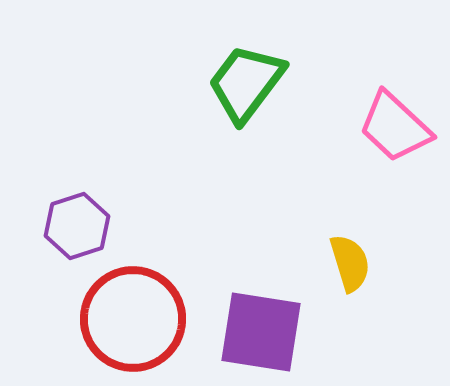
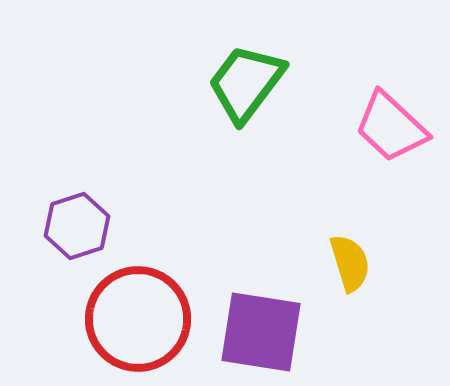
pink trapezoid: moved 4 px left
red circle: moved 5 px right
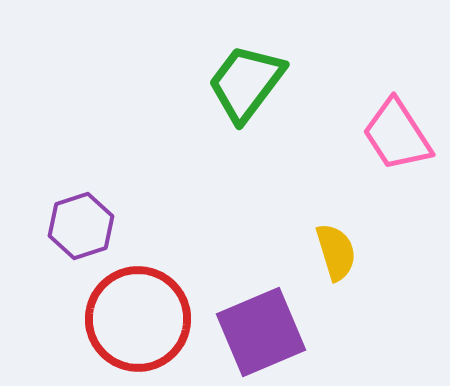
pink trapezoid: moved 6 px right, 8 px down; rotated 14 degrees clockwise
purple hexagon: moved 4 px right
yellow semicircle: moved 14 px left, 11 px up
purple square: rotated 32 degrees counterclockwise
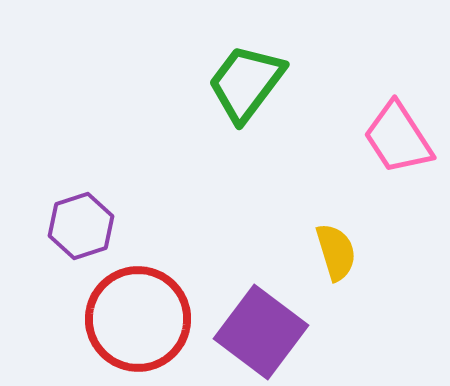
pink trapezoid: moved 1 px right, 3 px down
purple square: rotated 30 degrees counterclockwise
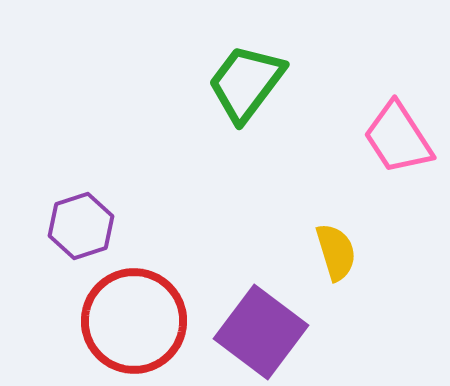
red circle: moved 4 px left, 2 px down
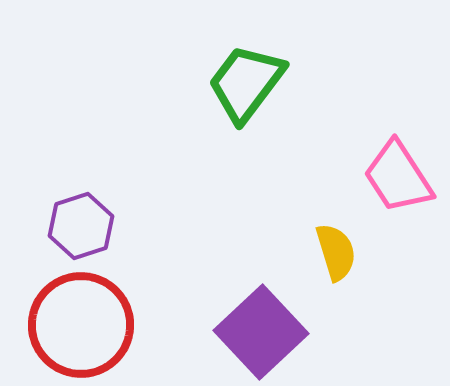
pink trapezoid: moved 39 px down
red circle: moved 53 px left, 4 px down
purple square: rotated 10 degrees clockwise
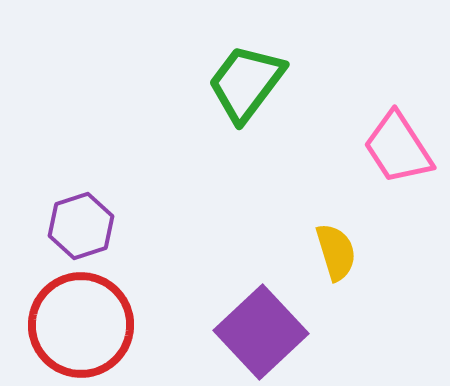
pink trapezoid: moved 29 px up
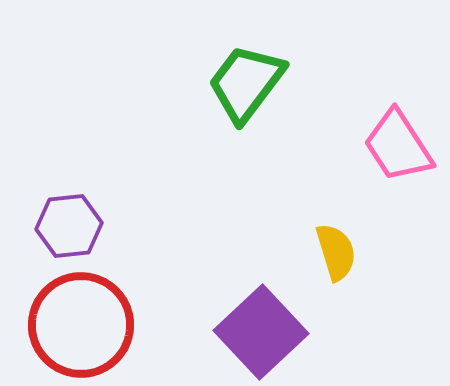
pink trapezoid: moved 2 px up
purple hexagon: moved 12 px left; rotated 12 degrees clockwise
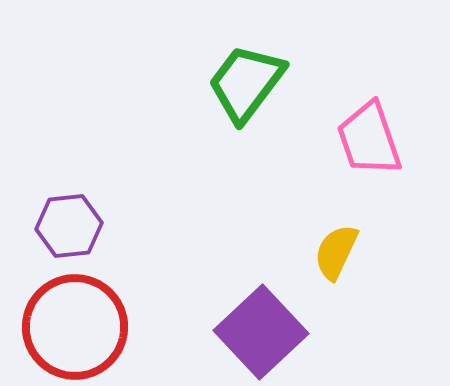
pink trapezoid: moved 29 px left, 7 px up; rotated 14 degrees clockwise
yellow semicircle: rotated 138 degrees counterclockwise
red circle: moved 6 px left, 2 px down
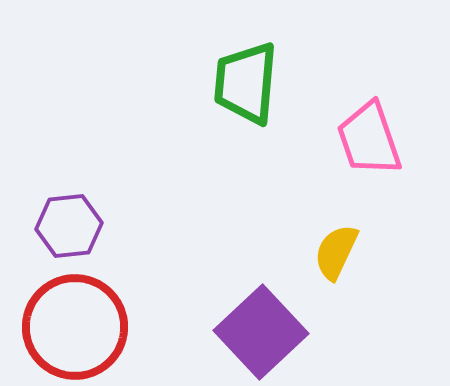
green trapezoid: rotated 32 degrees counterclockwise
